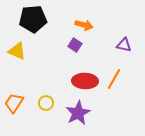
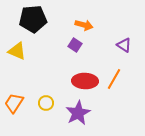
purple triangle: rotated 21 degrees clockwise
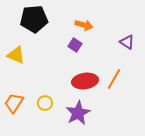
black pentagon: moved 1 px right
purple triangle: moved 3 px right, 3 px up
yellow triangle: moved 1 px left, 4 px down
red ellipse: rotated 10 degrees counterclockwise
yellow circle: moved 1 px left
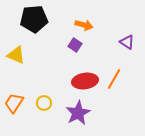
yellow circle: moved 1 px left
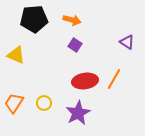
orange arrow: moved 12 px left, 5 px up
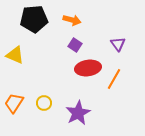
purple triangle: moved 9 px left, 2 px down; rotated 21 degrees clockwise
yellow triangle: moved 1 px left
red ellipse: moved 3 px right, 13 px up
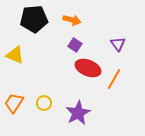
red ellipse: rotated 30 degrees clockwise
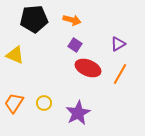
purple triangle: rotated 35 degrees clockwise
orange line: moved 6 px right, 5 px up
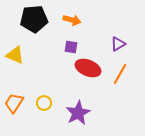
purple square: moved 4 px left, 2 px down; rotated 24 degrees counterclockwise
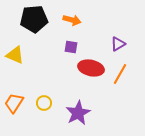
red ellipse: moved 3 px right; rotated 10 degrees counterclockwise
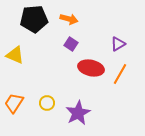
orange arrow: moved 3 px left, 1 px up
purple square: moved 3 px up; rotated 24 degrees clockwise
yellow circle: moved 3 px right
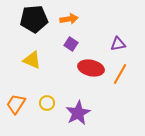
orange arrow: rotated 24 degrees counterclockwise
purple triangle: rotated 21 degrees clockwise
yellow triangle: moved 17 px right, 5 px down
orange trapezoid: moved 2 px right, 1 px down
